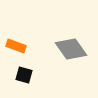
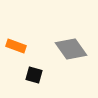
black square: moved 10 px right
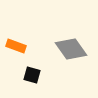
black square: moved 2 px left
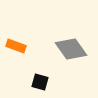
black square: moved 8 px right, 7 px down
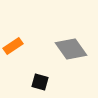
orange rectangle: moved 3 px left; rotated 54 degrees counterclockwise
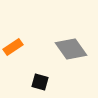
orange rectangle: moved 1 px down
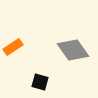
gray diamond: moved 2 px right, 1 px down
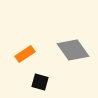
orange rectangle: moved 12 px right, 7 px down
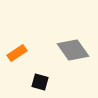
orange rectangle: moved 8 px left, 1 px up
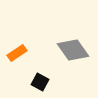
black square: rotated 12 degrees clockwise
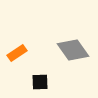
black square: rotated 30 degrees counterclockwise
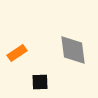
gray diamond: rotated 28 degrees clockwise
